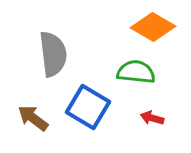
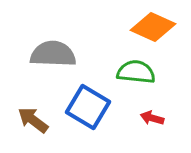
orange diamond: rotated 6 degrees counterclockwise
gray semicircle: rotated 81 degrees counterclockwise
brown arrow: moved 2 px down
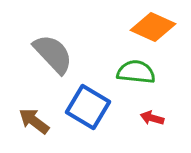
gray semicircle: rotated 45 degrees clockwise
brown arrow: moved 1 px right, 1 px down
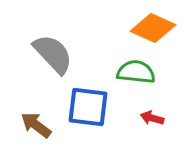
orange diamond: moved 1 px down
blue square: rotated 24 degrees counterclockwise
brown arrow: moved 2 px right, 4 px down
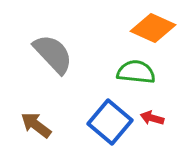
blue square: moved 22 px right, 15 px down; rotated 33 degrees clockwise
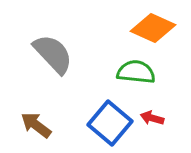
blue square: moved 1 px down
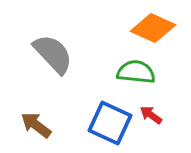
red arrow: moved 1 px left, 3 px up; rotated 20 degrees clockwise
blue square: rotated 15 degrees counterclockwise
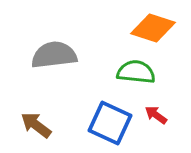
orange diamond: rotated 6 degrees counterclockwise
gray semicircle: moved 1 px right, 1 px down; rotated 54 degrees counterclockwise
red arrow: moved 5 px right
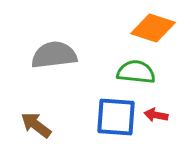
red arrow: rotated 25 degrees counterclockwise
blue square: moved 6 px right, 6 px up; rotated 21 degrees counterclockwise
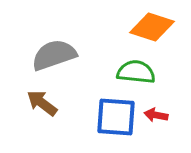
orange diamond: moved 1 px left, 1 px up
gray semicircle: rotated 12 degrees counterclockwise
brown arrow: moved 6 px right, 22 px up
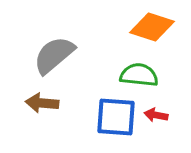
gray semicircle: rotated 21 degrees counterclockwise
green semicircle: moved 3 px right, 3 px down
brown arrow: rotated 32 degrees counterclockwise
